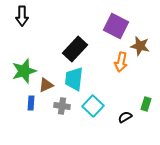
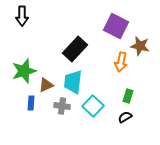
cyan trapezoid: moved 1 px left, 3 px down
green rectangle: moved 18 px left, 8 px up
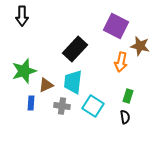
cyan square: rotated 10 degrees counterclockwise
black semicircle: rotated 112 degrees clockwise
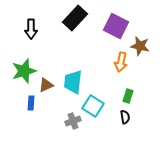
black arrow: moved 9 px right, 13 px down
black rectangle: moved 31 px up
gray cross: moved 11 px right, 15 px down; rotated 28 degrees counterclockwise
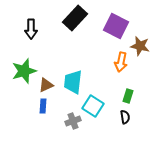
blue rectangle: moved 12 px right, 3 px down
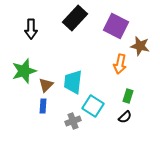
orange arrow: moved 1 px left, 2 px down
brown triangle: rotated 21 degrees counterclockwise
black semicircle: rotated 56 degrees clockwise
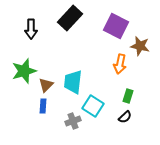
black rectangle: moved 5 px left
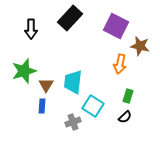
brown triangle: rotated 14 degrees counterclockwise
blue rectangle: moved 1 px left
gray cross: moved 1 px down
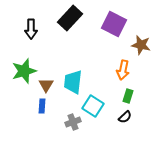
purple square: moved 2 px left, 2 px up
brown star: moved 1 px right, 1 px up
orange arrow: moved 3 px right, 6 px down
